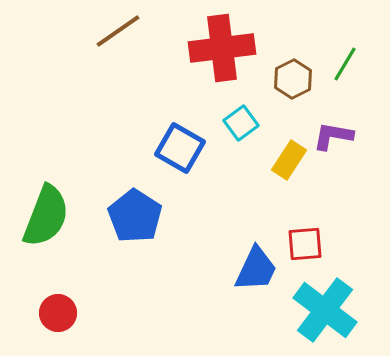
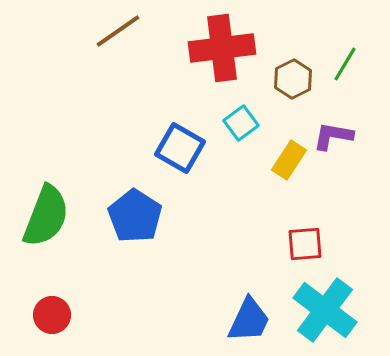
blue trapezoid: moved 7 px left, 51 px down
red circle: moved 6 px left, 2 px down
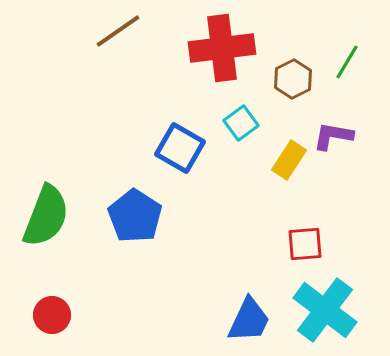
green line: moved 2 px right, 2 px up
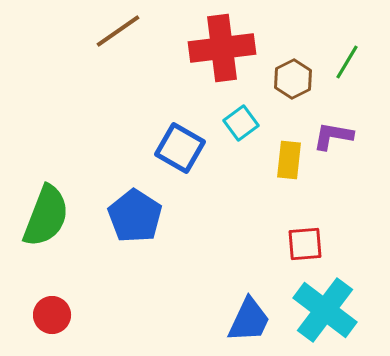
yellow rectangle: rotated 27 degrees counterclockwise
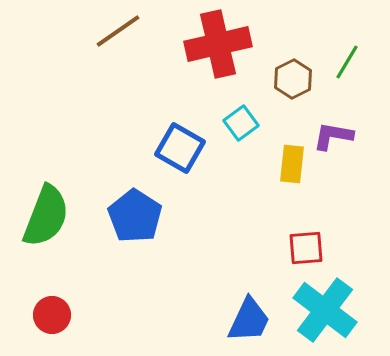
red cross: moved 4 px left, 4 px up; rotated 6 degrees counterclockwise
yellow rectangle: moved 3 px right, 4 px down
red square: moved 1 px right, 4 px down
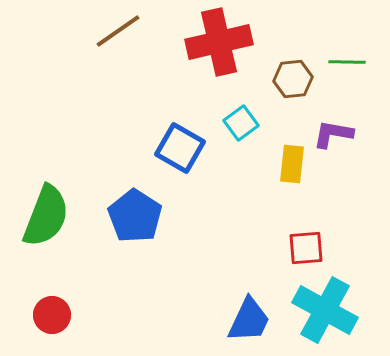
red cross: moved 1 px right, 2 px up
green line: rotated 60 degrees clockwise
brown hexagon: rotated 21 degrees clockwise
purple L-shape: moved 2 px up
cyan cross: rotated 8 degrees counterclockwise
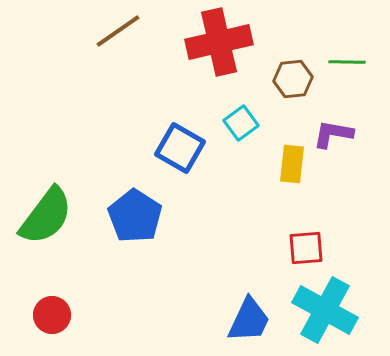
green semicircle: rotated 16 degrees clockwise
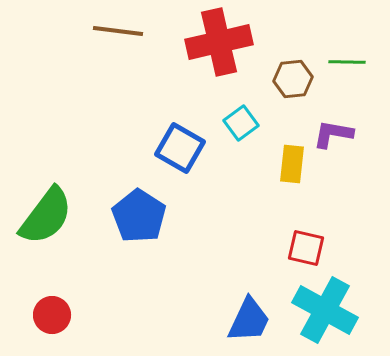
brown line: rotated 42 degrees clockwise
blue pentagon: moved 4 px right
red square: rotated 18 degrees clockwise
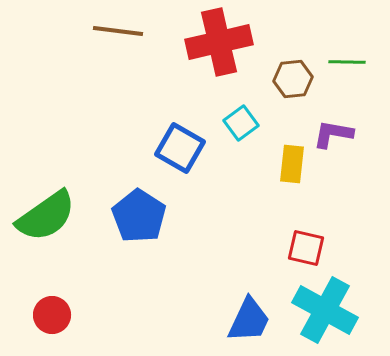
green semicircle: rotated 18 degrees clockwise
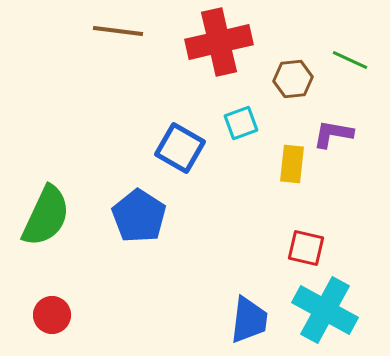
green line: moved 3 px right, 2 px up; rotated 24 degrees clockwise
cyan square: rotated 16 degrees clockwise
green semicircle: rotated 30 degrees counterclockwise
blue trapezoid: rotated 18 degrees counterclockwise
